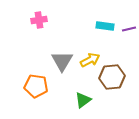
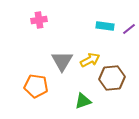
purple line: rotated 24 degrees counterclockwise
brown hexagon: moved 1 px down
green triangle: moved 1 px down; rotated 18 degrees clockwise
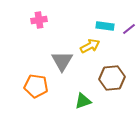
yellow arrow: moved 14 px up
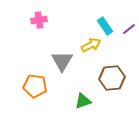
cyan rectangle: rotated 48 degrees clockwise
yellow arrow: moved 1 px right, 1 px up
orange pentagon: moved 1 px left
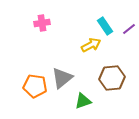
pink cross: moved 3 px right, 3 px down
gray triangle: moved 17 px down; rotated 20 degrees clockwise
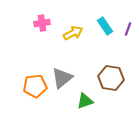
purple line: moved 1 px left; rotated 32 degrees counterclockwise
yellow arrow: moved 18 px left, 12 px up
brown hexagon: moved 1 px left; rotated 15 degrees clockwise
orange pentagon: rotated 15 degrees counterclockwise
green triangle: moved 2 px right
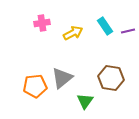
purple line: moved 2 px down; rotated 56 degrees clockwise
green triangle: rotated 36 degrees counterclockwise
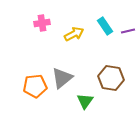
yellow arrow: moved 1 px right, 1 px down
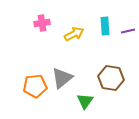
cyan rectangle: rotated 30 degrees clockwise
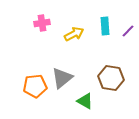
purple line: rotated 32 degrees counterclockwise
green triangle: rotated 36 degrees counterclockwise
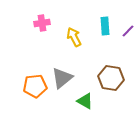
yellow arrow: moved 3 px down; rotated 90 degrees counterclockwise
